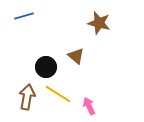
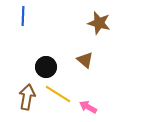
blue line: moved 1 px left; rotated 72 degrees counterclockwise
brown triangle: moved 9 px right, 4 px down
pink arrow: moved 1 px left, 1 px down; rotated 36 degrees counterclockwise
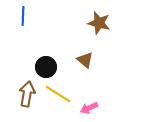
brown arrow: moved 3 px up
pink arrow: moved 1 px right, 1 px down; rotated 54 degrees counterclockwise
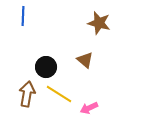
yellow line: moved 1 px right
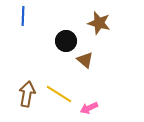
black circle: moved 20 px right, 26 px up
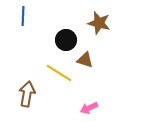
black circle: moved 1 px up
brown triangle: rotated 24 degrees counterclockwise
yellow line: moved 21 px up
